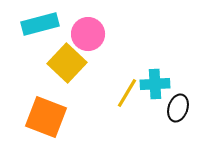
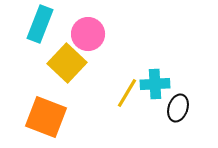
cyan rectangle: rotated 54 degrees counterclockwise
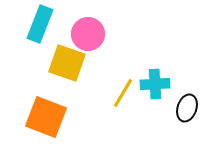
yellow square: rotated 24 degrees counterclockwise
yellow line: moved 4 px left
black ellipse: moved 9 px right
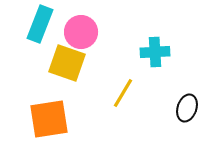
pink circle: moved 7 px left, 2 px up
cyan cross: moved 32 px up
orange square: moved 3 px right, 2 px down; rotated 30 degrees counterclockwise
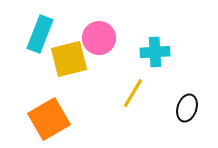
cyan rectangle: moved 10 px down
pink circle: moved 18 px right, 6 px down
yellow square: moved 2 px right, 4 px up; rotated 33 degrees counterclockwise
yellow line: moved 10 px right
orange square: rotated 21 degrees counterclockwise
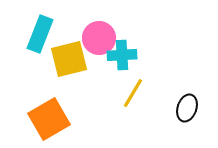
cyan cross: moved 33 px left, 3 px down
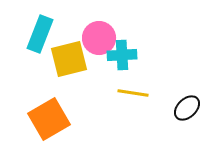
yellow line: rotated 68 degrees clockwise
black ellipse: rotated 28 degrees clockwise
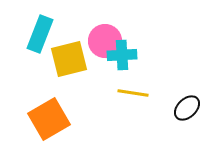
pink circle: moved 6 px right, 3 px down
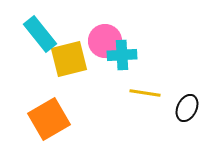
cyan rectangle: rotated 60 degrees counterclockwise
yellow line: moved 12 px right
black ellipse: rotated 20 degrees counterclockwise
